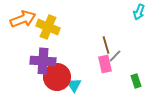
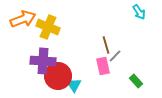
cyan arrow: rotated 56 degrees counterclockwise
pink rectangle: moved 2 px left, 2 px down
red circle: moved 1 px right, 1 px up
green rectangle: rotated 24 degrees counterclockwise
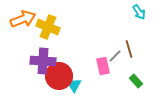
brown line: moved 23 px right, 4 px down
red circle: moved 1 px right
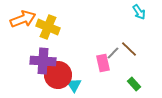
brown line: rotated 30 degrees counterclockwise
gray line: moved 2 px left, 3 px up
pink rectangle: moved 3 px up
red circle: moved 1 px left, 1 px up
green rectangle: moved 2 px left, 3 px down
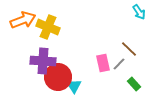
orange arrow: moved 1 px down
gray line: moved 6 px right, 11 px down
red circle: moved 2 px down
cyan triangle: moved 1 px down
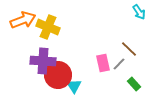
red circle: moved 2 px up
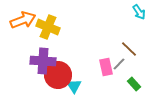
pink rectangle: moved 3 px right, 4 px down
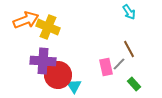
cyan arrow: moved 10 px left
orange arrow: moved 3 px right
brown line: rotated 18 degrees clockwise
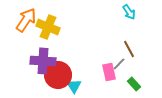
orange arrow: rotated 35 degrees counterclockwise
pink rectangle: moved 3 px right, 5 px down
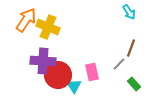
brown line: moved 2 px right, 1 px up; rotated 48 degrees clockwise
pink rectangle: moved 17 px left
